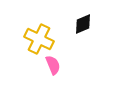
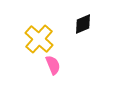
yellow cross: rotated 16 degrees clockwise
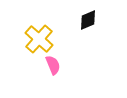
black diamond: moved 5 px right, 4 px up
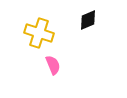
yellow cross: moved 6 px up; rotated 24 degrees counterclockwise
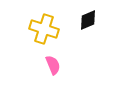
yellow cross: moved 5 px right, 4 px up
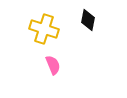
black diamond: rotated 55 degrees counterclockwise
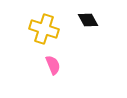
black diamond: rotated 40 degrees counterclockwise
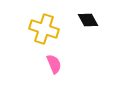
pink semicircle: moved 1 px right, 1 px up
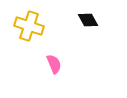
yellow cross: moved 15 px left, 3 px up
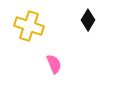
black diamond: rotated 60 degrees clockwise
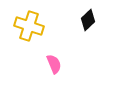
black diamond: rotated 15 degrees clockwise
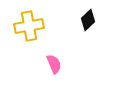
yellow cross: rotated 28 degrees counterclockwise
